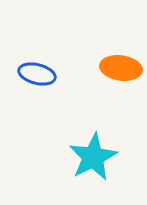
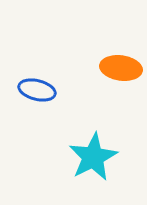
blue ellipse: moved 16 px down
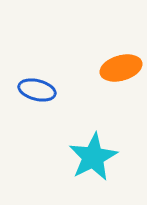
orange ellipse: rotated 24 degrees counterclockwise
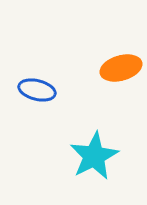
cyan star: moved 1 px right, 1 px up
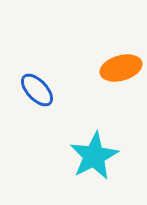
blue ellipse: rotated 33 degrees clockwise
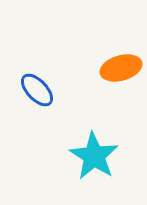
cyan star: rotated 12 degrees counterclockwise
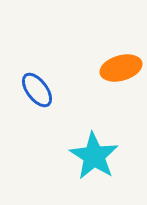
blue ellipse: rotated 6 degrees clockwise
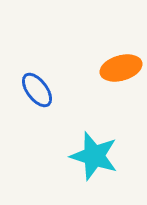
cyan star: rotated 15 degrees counterclockwise
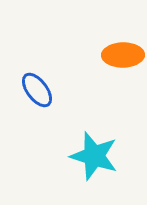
orange ellipse: moved 2 px right, 13 px up; rotated 15 degrees clockwise
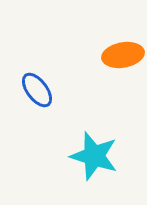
orange ellipse: rotated 9 degrees counterclockwise
